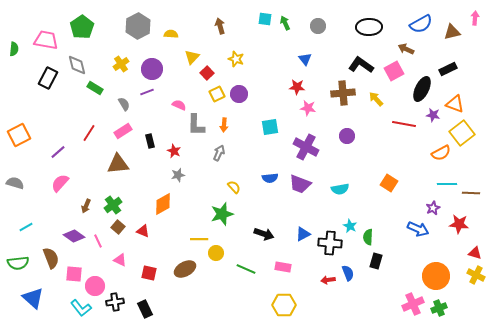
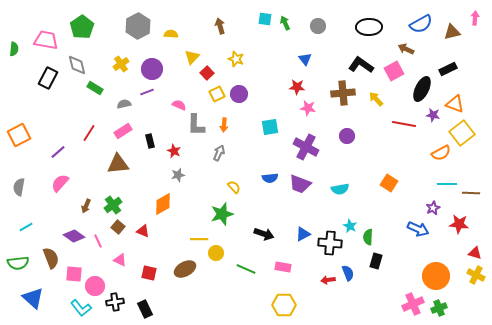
gray semicircle at (124, 104): rotated 72 degrees counterclockwise
gray semicircle at (15, 183): moved 4 px right, 4 px down; rotated 96 degrees counterclockwise
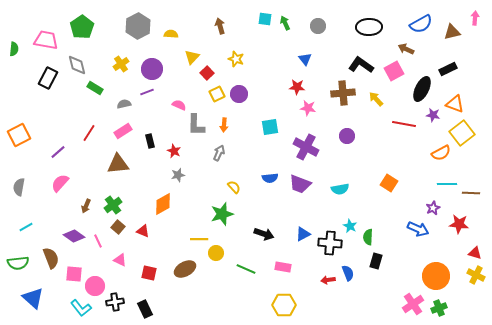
pink cross at (413, 304): rotated 10 degrees counterclockwise
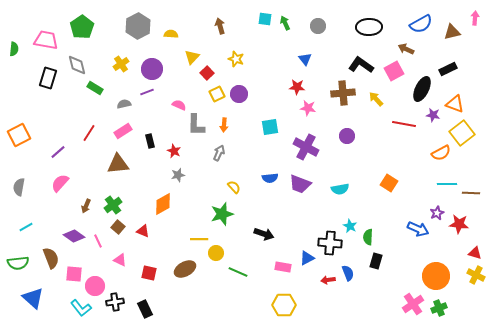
black rectangle at (48, 78): rotated 10 degrees counterclockwise
purple star at (433, 208): moved 4 px right, 5 px down
blue triangle at (303, 234): moved 4 px right, 24 px down
green line at (246, 269): moved 8 px left, 3 px down
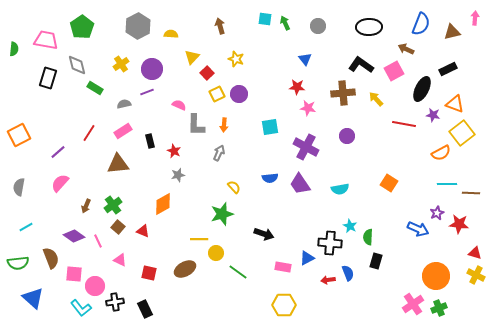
blue semicircle at (421, 24): rotated 40 degrees counterclockwise
purple trapezoid at (300, 184): rotated 35 degrees clockwise
green line at (238, 272): rotated 12 degrees clockwise
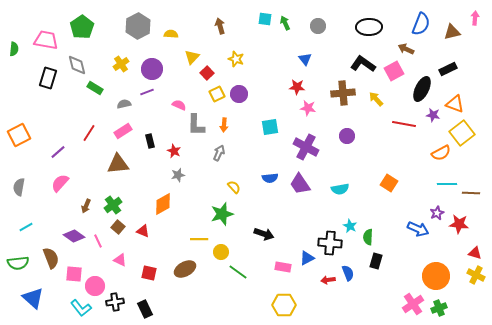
black L-shape at (361, 65): moved 2 px right, 1 px up
yellow circle at (216, 253): moved 5 px right, 1 px up
